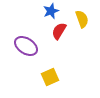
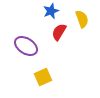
red semicircle: moved 1 px down
yellow square: moved 7 px left
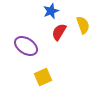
yellow semicircle: moved 1 px right, 6 px down
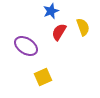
yellow semicircle: moved 2 px down
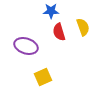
blue star: rotated 21 degrees clockwise
red semicircle: rotated 48 degrees counterclockwise
purple ellipse: rotated 15 degrees counterclockwise
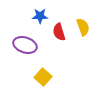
blue star: moved 11 px left, 5 px down
purple ellipse: moved 1 px left, 1 px up
yellow square: rotated 24 degrees counterclockwise
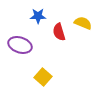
blue star: moved 2 px left
yellow semicircle: moved 4 px up; rotated 48 degrees counterclockwise
purple ellipse: moved 5 px left
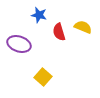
blue star: moved 1 px right, 1 px up; rotated 14 degrees clockwise
yellow semicircle: moved 4 px down
purple ellipse: moved 1 px left, 1 px up
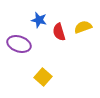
blue star: moved 5 px down
yellow semicircle: rotated 42 degrees counterclockwise
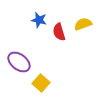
yellow semicircle: moved 3 px up
purple ellipse: moved 18 px down; rotated 20 degrees clockwise
yellow square: moved 2 px left, 6 px down
